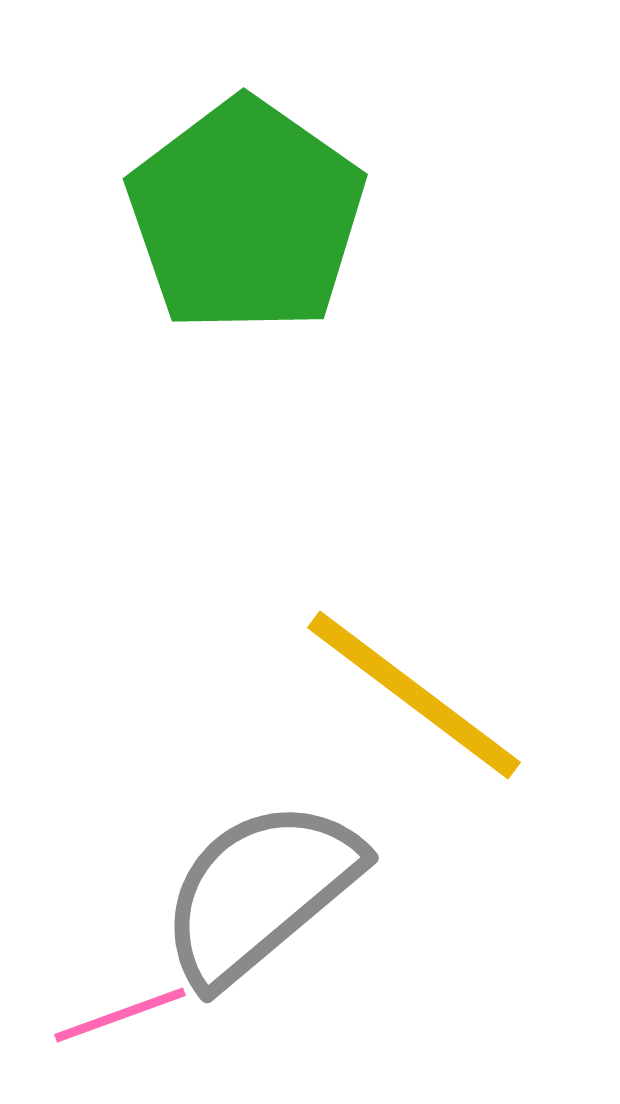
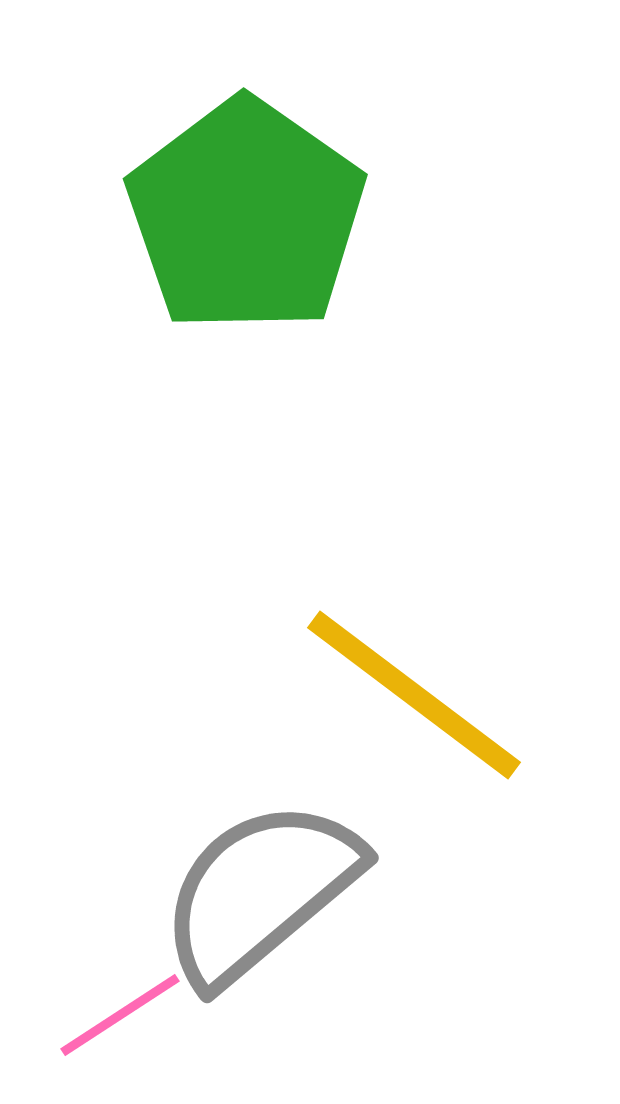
pink line: rotated 13 degrees counterclockwise
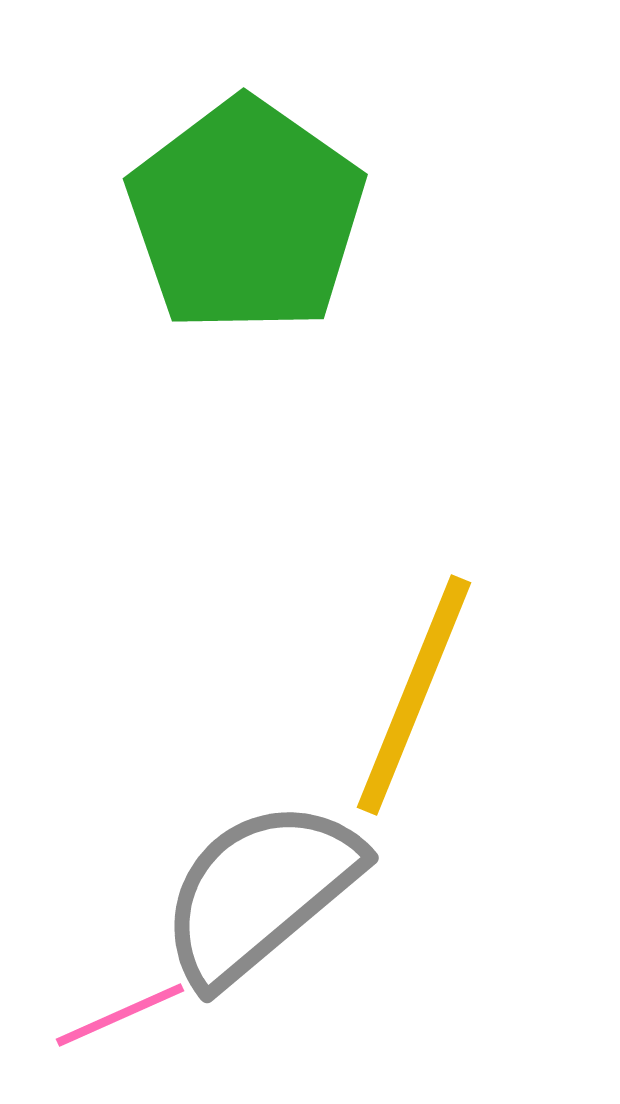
yellow line: rotated 75 degrees clockwise
pink line: rotated 9 degrees clockwise
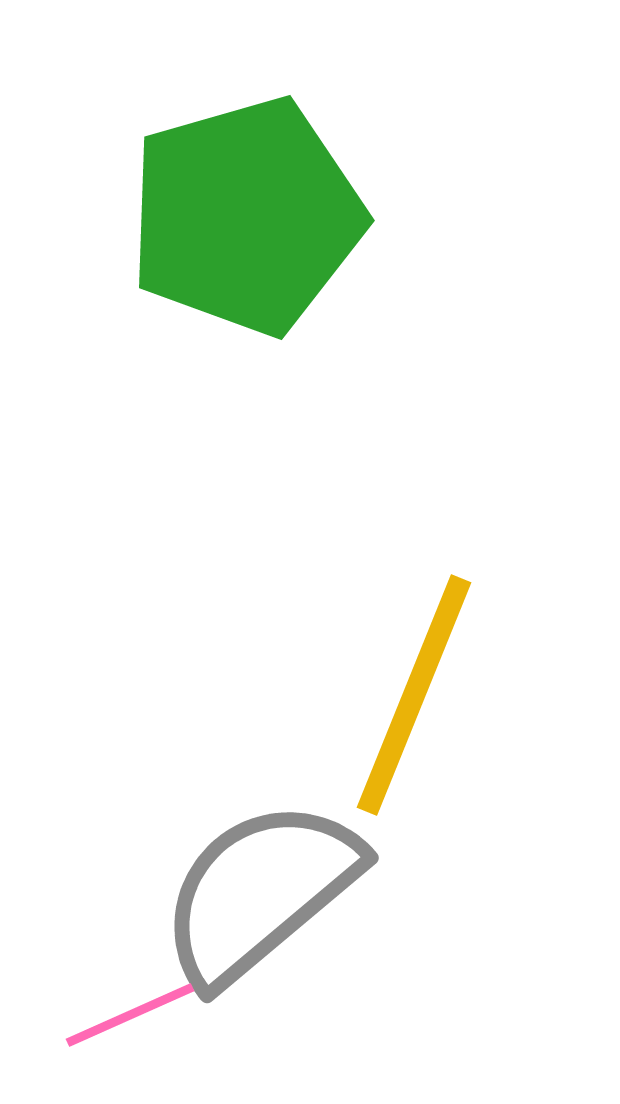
green pentagon: rotated 21 degrees clockwise
pink line: moved 10 px right
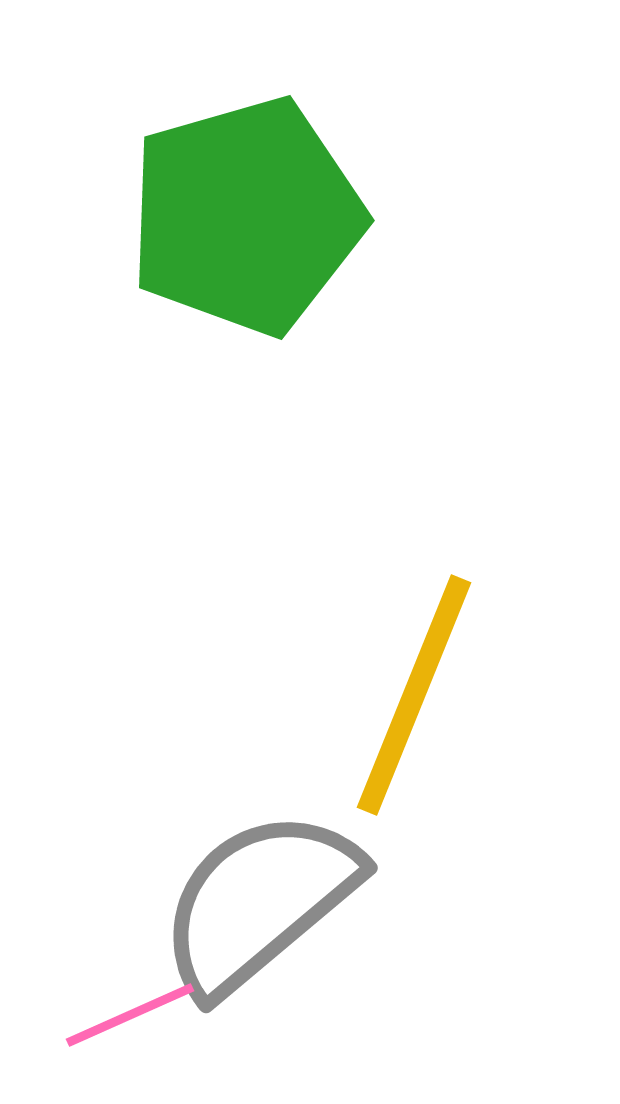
gray semicircle: moved 1 px left, 10 px down
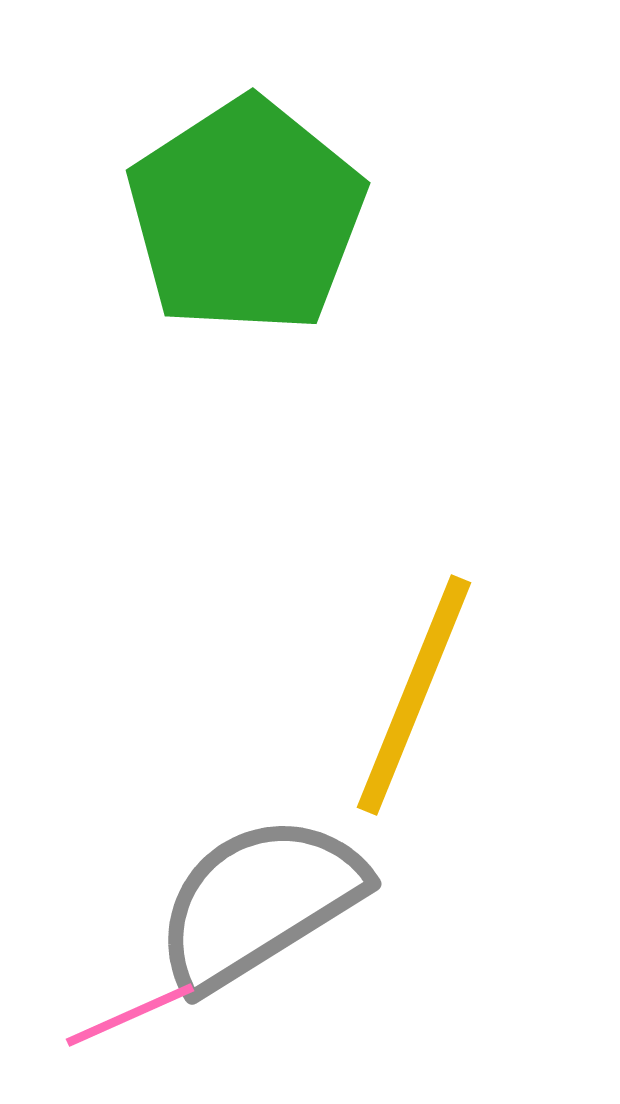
green pentagon: rotated 17 degrees counterclockwise
gray semicircle: rotated 8 degrees clockwise
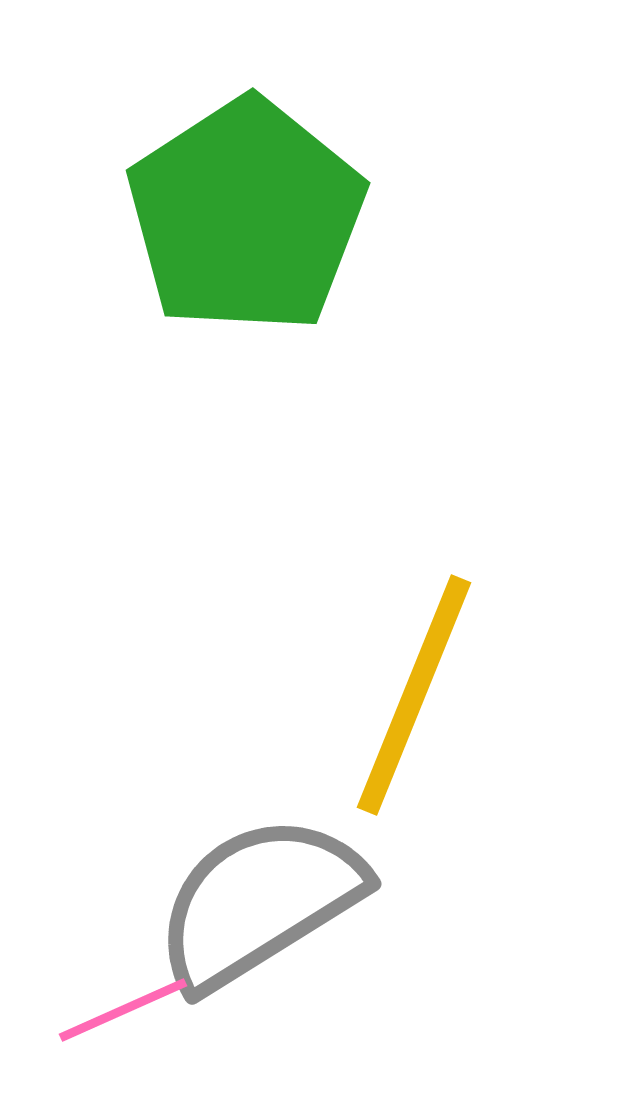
pink line: moved 7 px left, 5 px up
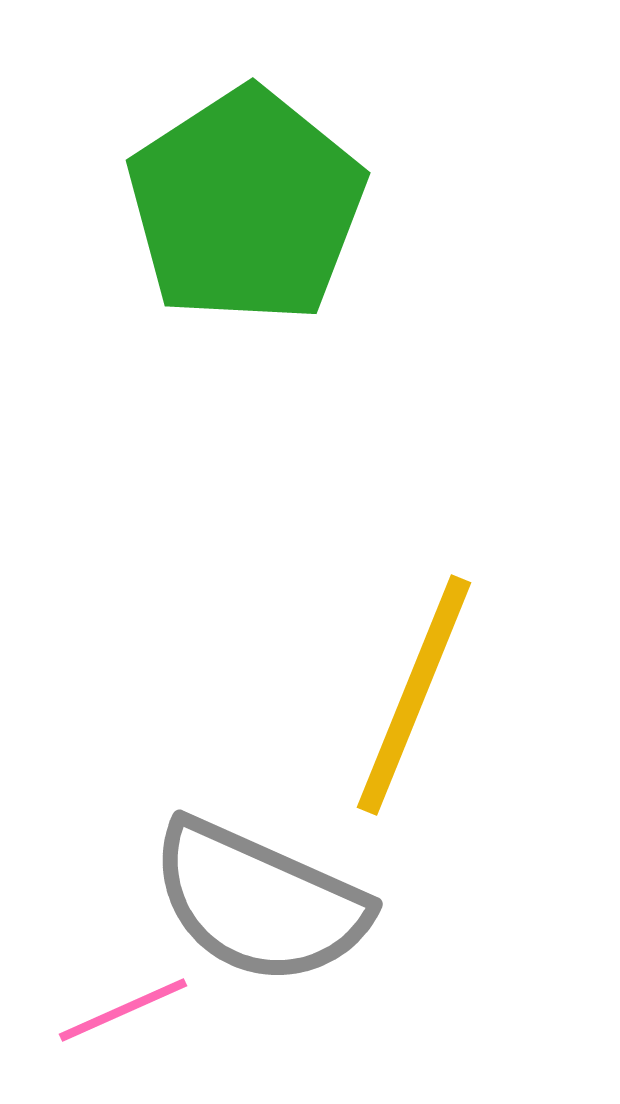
green pentagon: moved 10 px up
gray semicircle: rotated 124 degrees counterclockwise
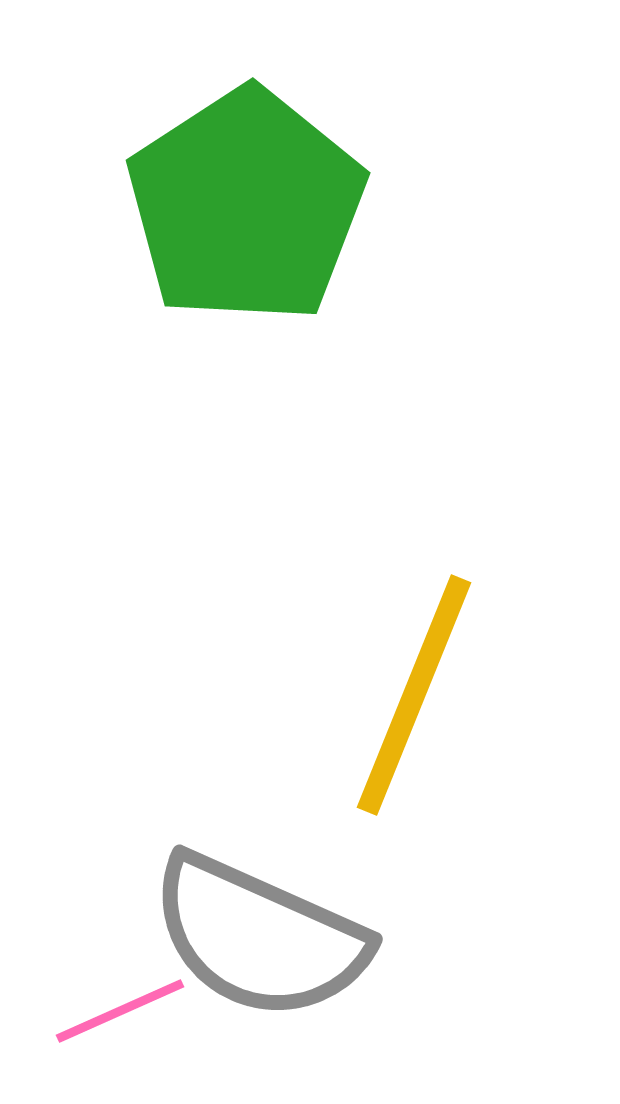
gray semicircle: moved 35 px down
pink line: moved 3 px left, 1 px down
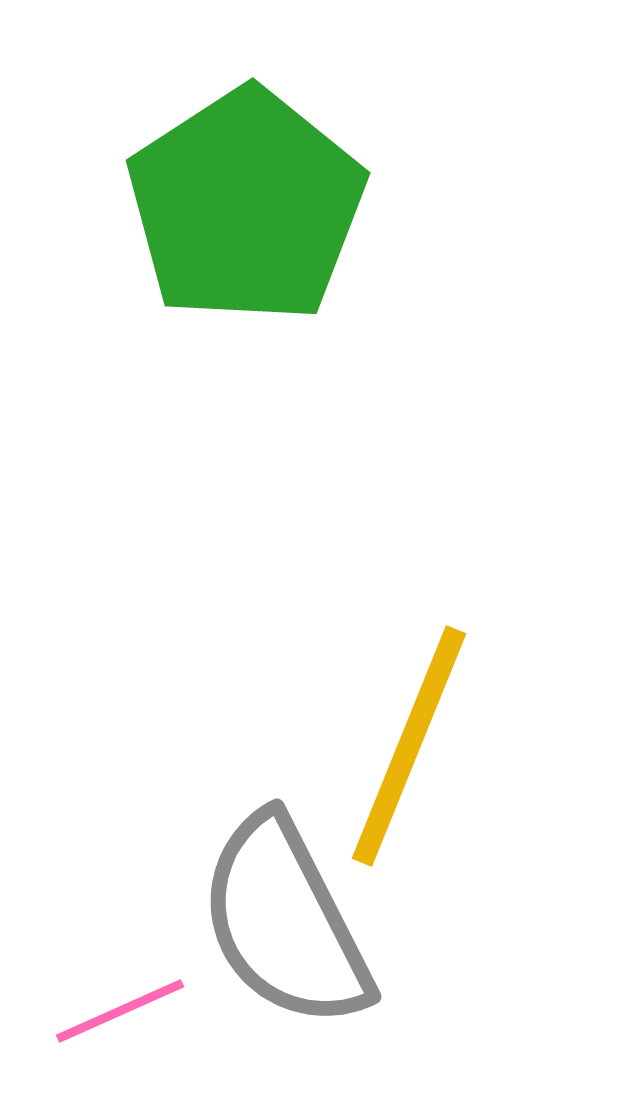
yellow line: moved 5 px left, 51 px down
gray semicircle: moved 26 px right, 15 px up; rotated 39 degrees clockwise
